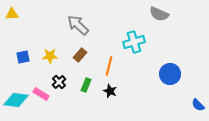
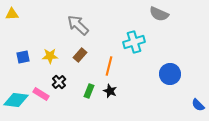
green rectangle: moved 3 px right, 6 px down
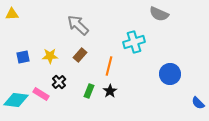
black star: rotated 16 degrees clockwise
blue semicircle: moved 2 px up
